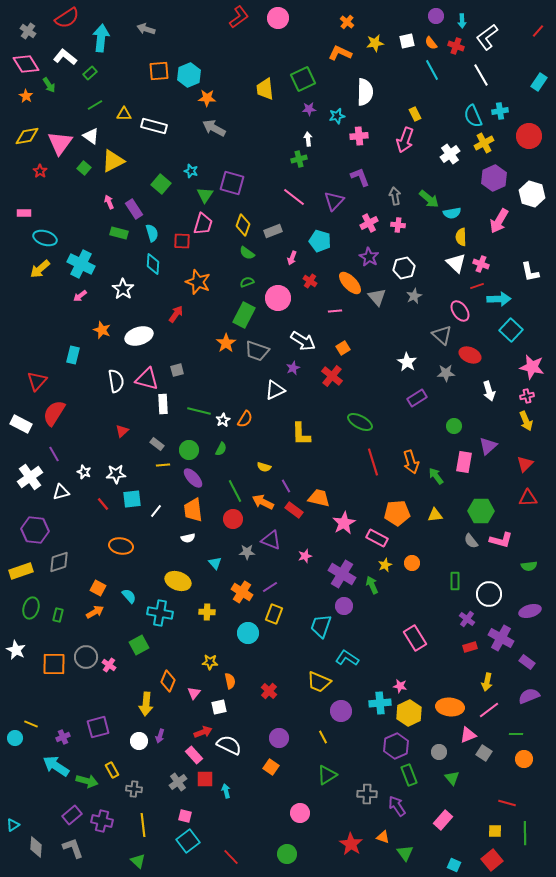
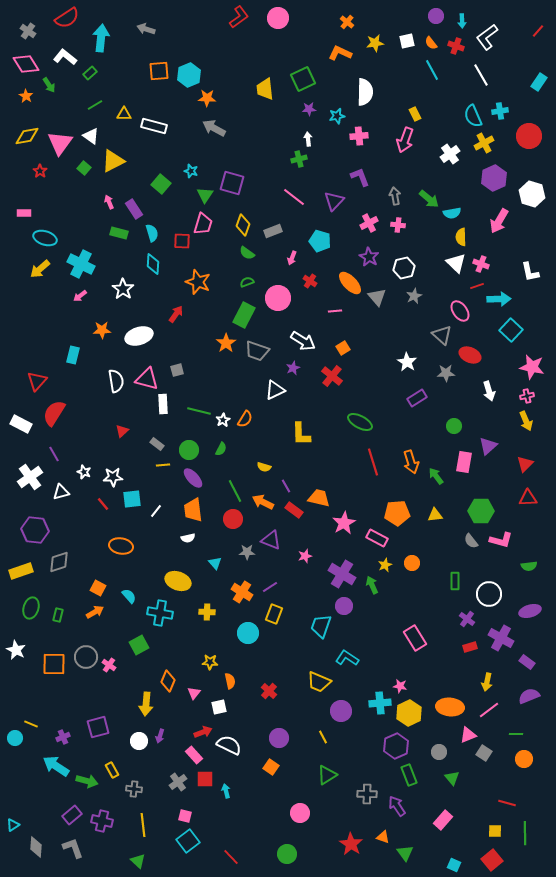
orange star at (102, 330): rotated 24 degrees counterclockwise
white star at (116, 474): moved 3 px left, 3 px down
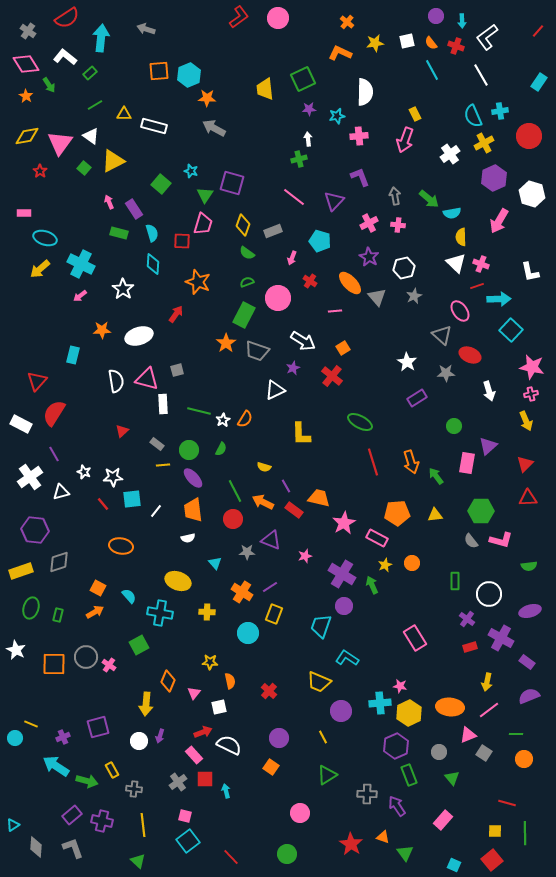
pink cross at (527, 396): moved 4 px right, 2 px up
pink rectangle at (464, 462): moved 3 px right, 1 px down
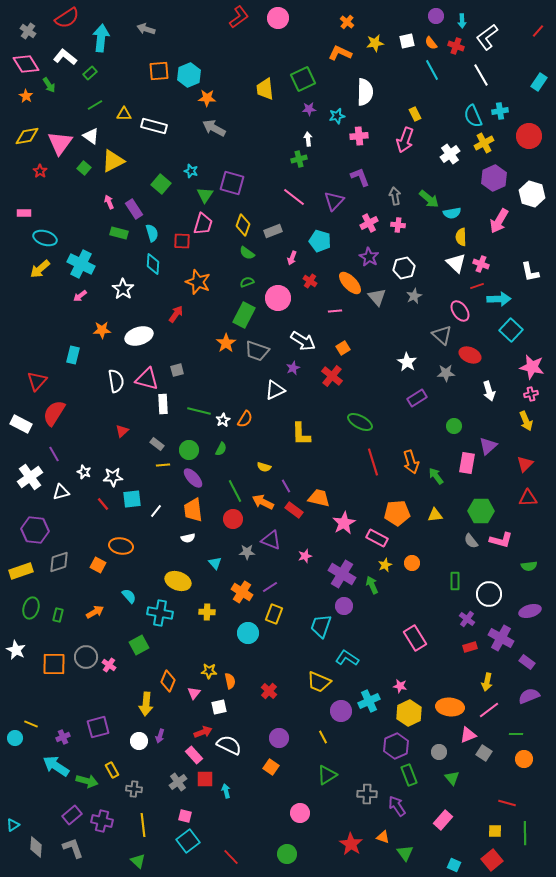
orange square at (98, 588): moved 23 px up
yellow star at (210, 662): moved 1 px left, 9 px down
cyan cross at (380, 703): moved 11 px left, 2 px up; rotated 20 degrees counterclockwise
